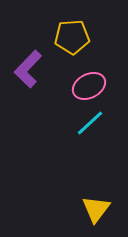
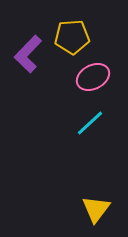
purple L-shape: moved 15 px up
pink ellipse: moved 4 px right, 9 px up
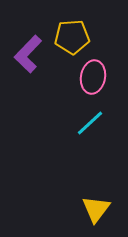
pink ellipse: rotated 52 degrees counterclockwise
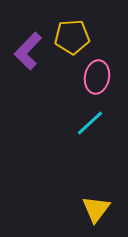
purple L-shape: moved 3 px up
pink ellipse: moved 4 px right
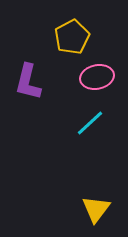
yellow pentagon: rotated 24 degrees counterclockwise
purple L-shape: moved 31 px down; rotated 30 degrees counterclockwise
pink ellipse: rotated 68 degrees clockwise
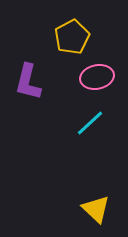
yellow triangle: rotated 24 degrees counterclockwise
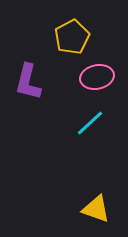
yellow triangle: rotated 24 degrees counterclockwise
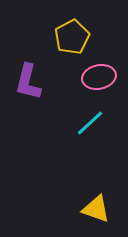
pink ellipse: moved 2 px right
